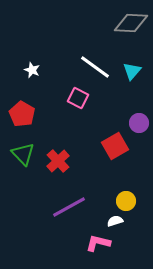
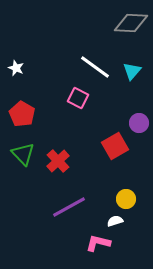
white star: moved 16 px left, 2 px up
yellow circle: moved 2 px up
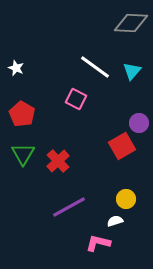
pink square: moved 2 px left, 1 px down
red square: moved 7 px right
green triangle: rotated 15 degrees clockwise
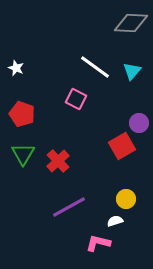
red pentagon: rotated 10 degrees counterclockwise
